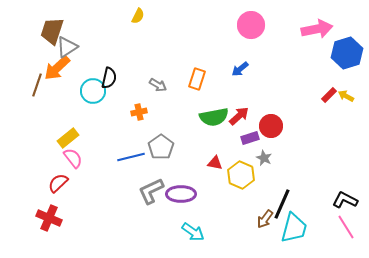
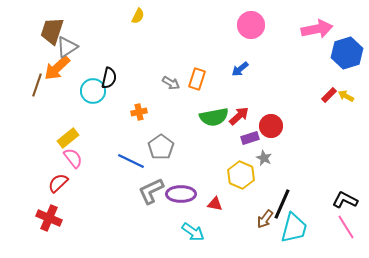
gray arrow: moved 13 px right, 2 px up
blue line: moved 4 px down; rotated 40 degrees clockwise
red triangle: moved 41 px down
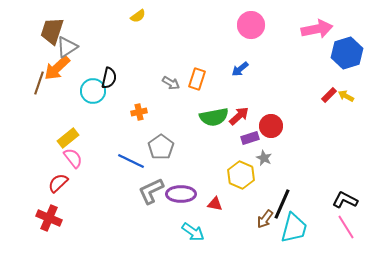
yellow semicircle: rotated 28 degrees clockwise
brown line: moved 2 px right, 2 px up
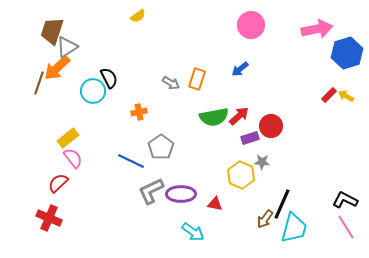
black semicircle: rotated 40 degrees counterclockwise
gray star: moved 2 px left, 4 px down; rotated 21 degrees counterclockwise
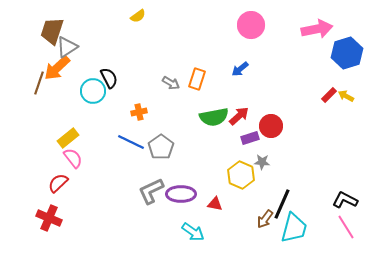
blue line: moved 19 px up
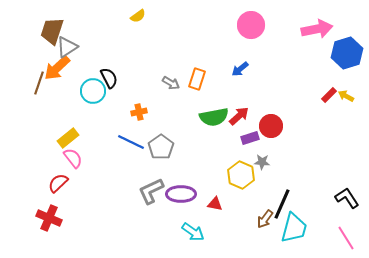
black L-shape: moved 2 px right, 2 px up; rotated 30 degrees clockwise
pink line: moved 11 px down
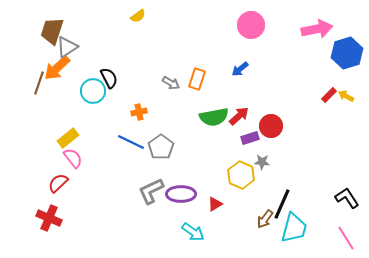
red triangle: rotated 42 degrees counterclockwise
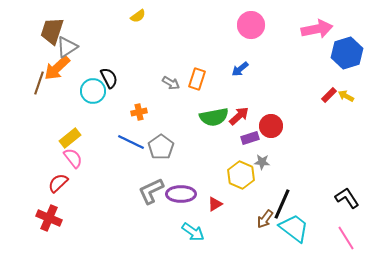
yellow rectangle: moved 2 px right
cyan trapezoid: rotated 68 degrees counterclockwise
